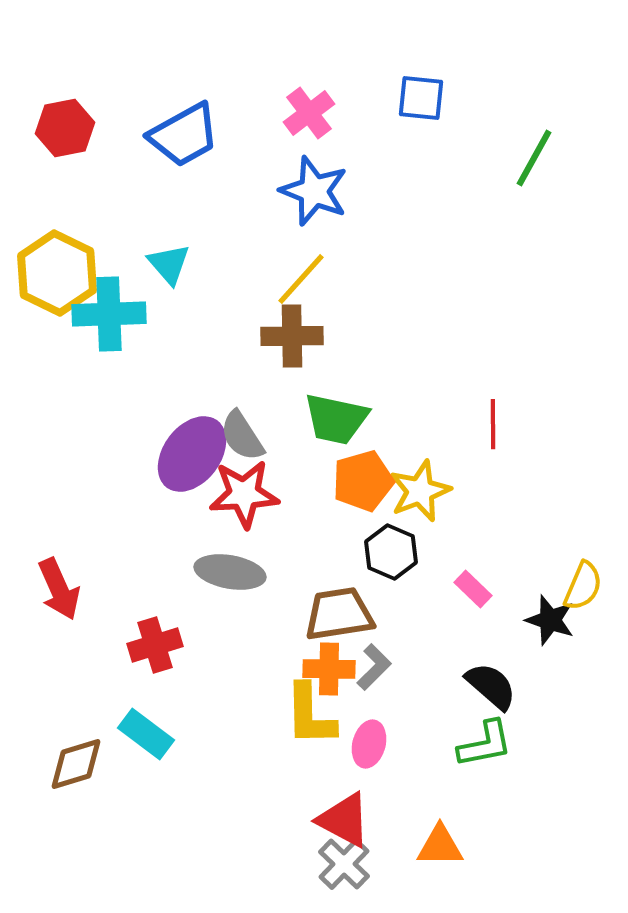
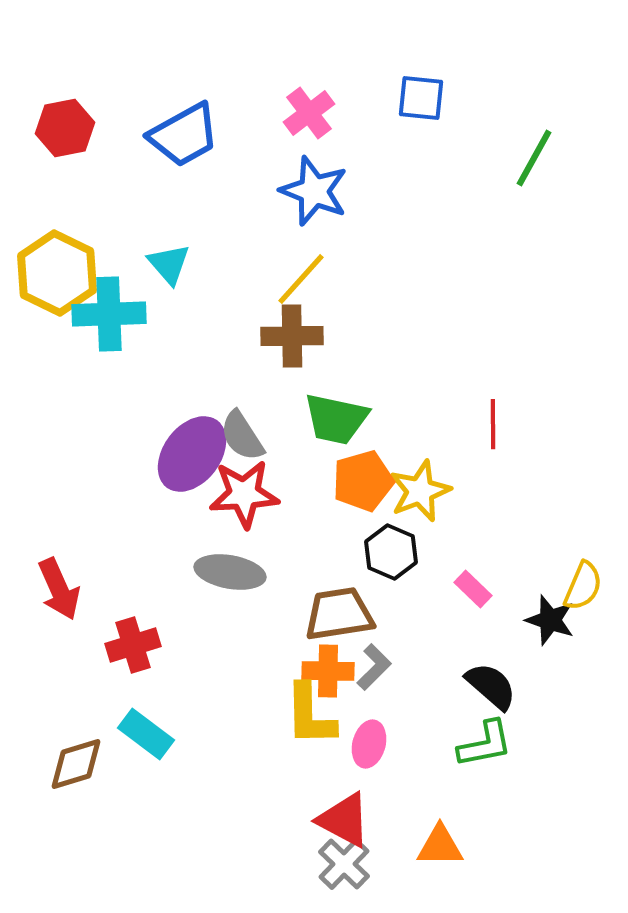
red cross: moved 22 px left
orange cross: moved 1 px left, 2 px down
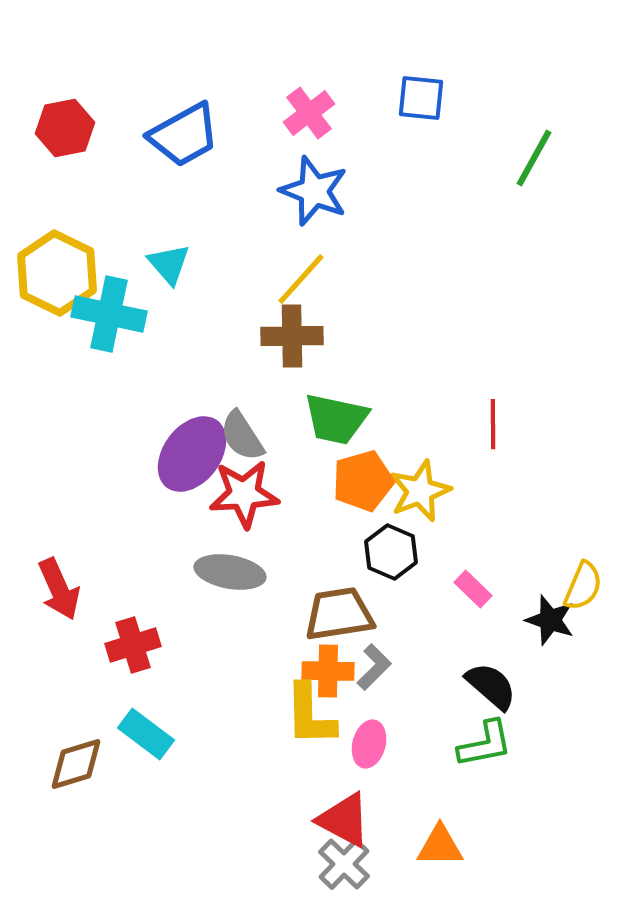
cyan cross: rotated 14 degrees clockwise
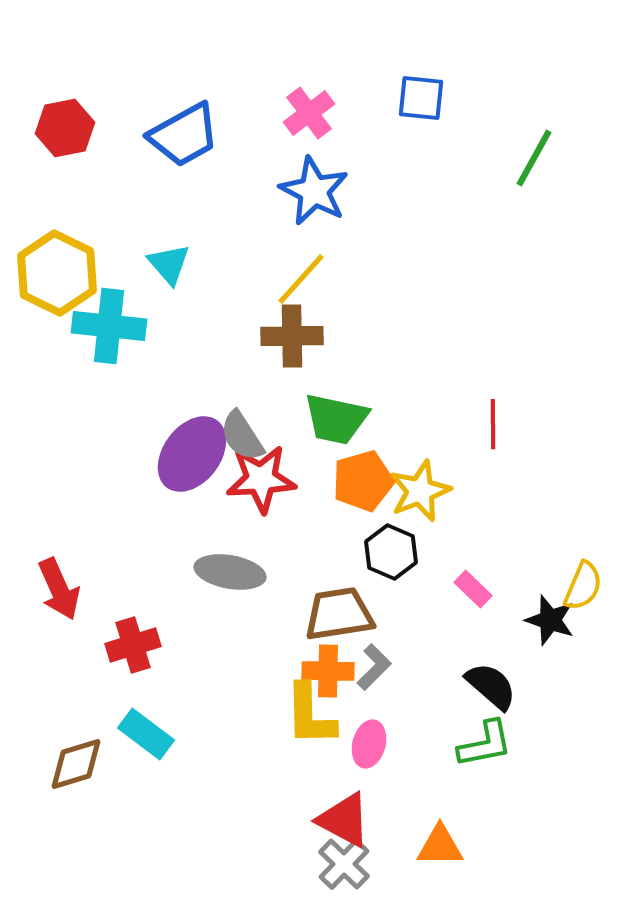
blue star: rotated 6 degrees clockwise
cyan cross: moved 12 px down; rotated 6 degrees counterclockwise
red star: moved 17 px right, 15 px up
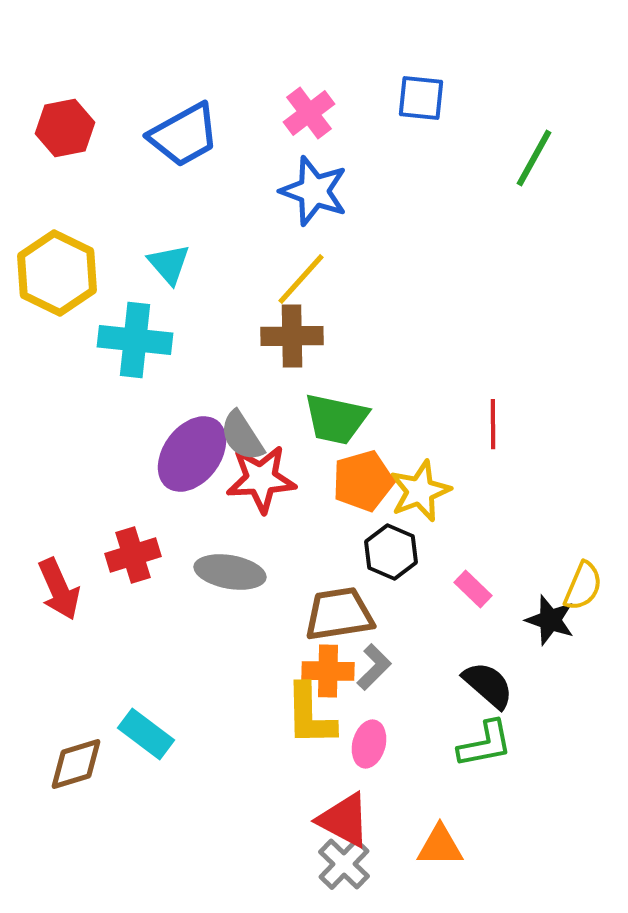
blue star: rotated 8 degrees counterclockwise
cyan cross: moved 26 px right, 14 px down
red cross: moved 90 px up
black semicircle: moved 3 px left, 1 px up
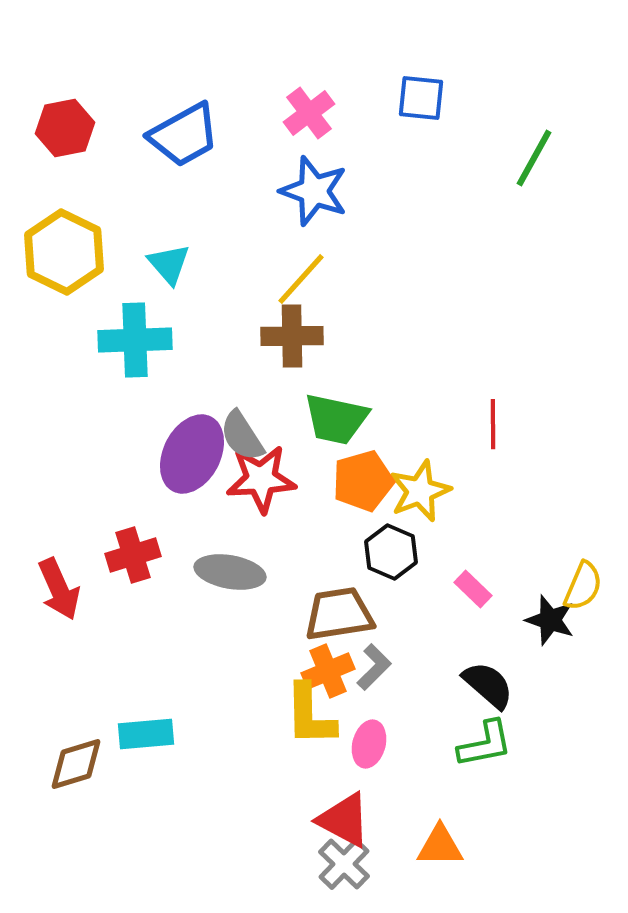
yellow hexagon: moved 7 px right, 21 px up
cyan cross: rotated 8 degrees counterclockwise
purple ellipse: rotated 10 degrees counterclockwise
orange cross: rotated 24 degrees counterclockwise
cyan rectangle: rotated 42 degrees counterclockwise
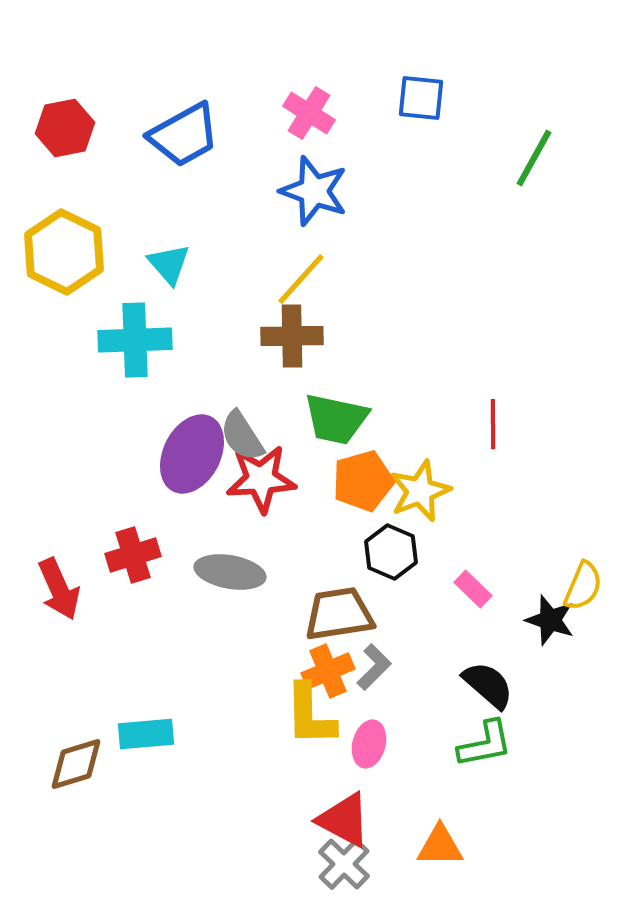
pink cross: rotated 21 degrees counterclockwise
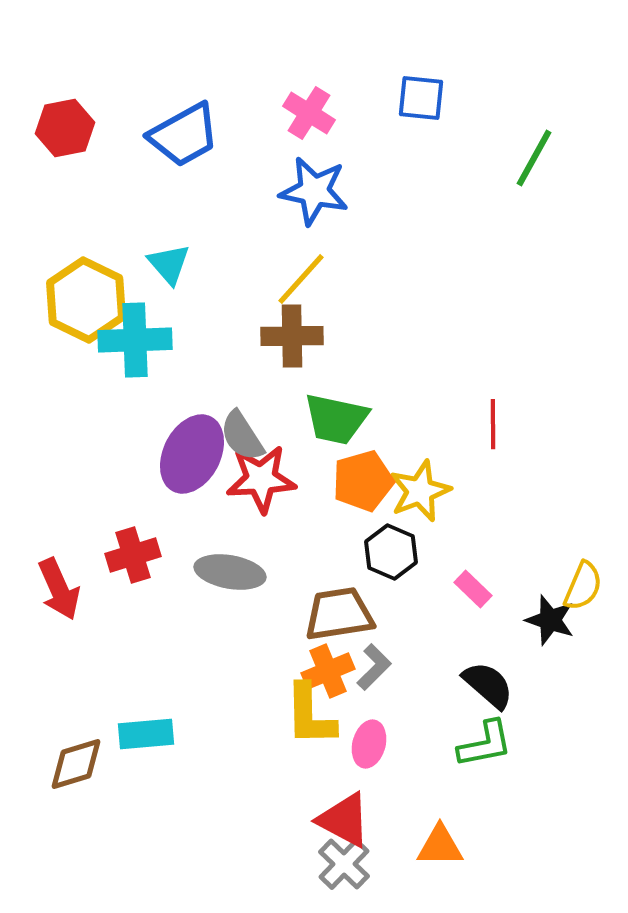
blue star: rotated 8 degrees counterclockwise
yellow hexagon: moved 22 px right, 48 px down
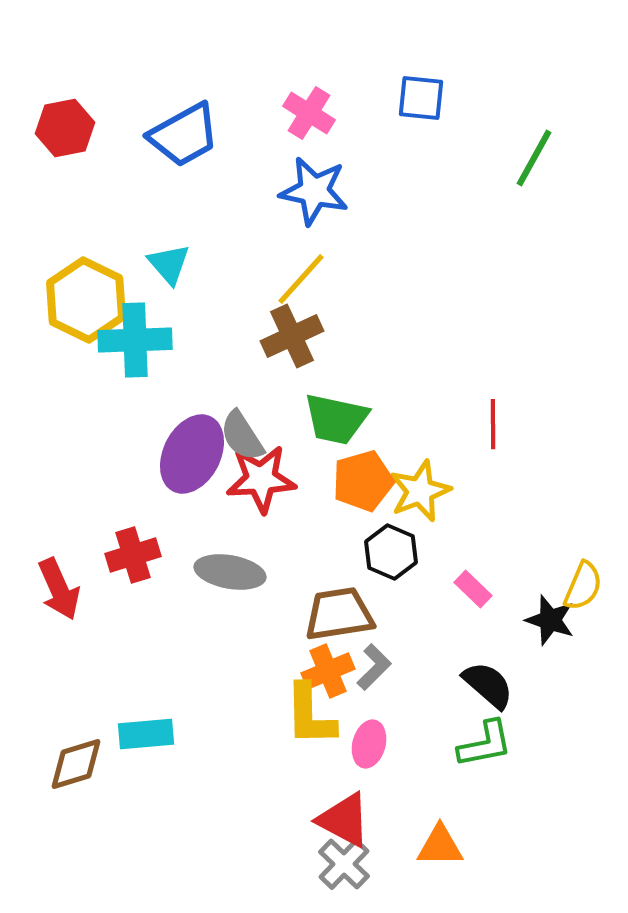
brown cross: rotated 24 degrees counterclockwise
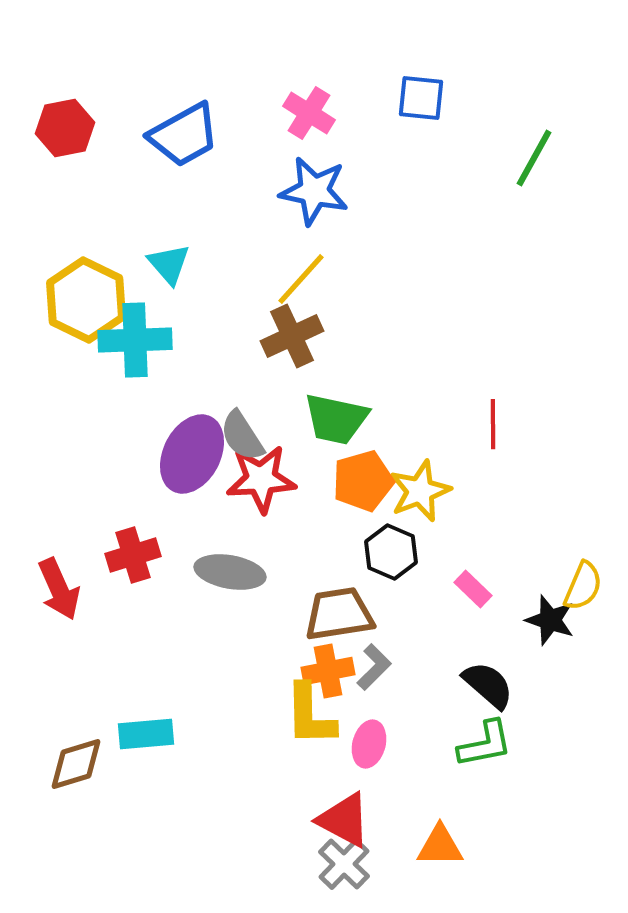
orange cross: rotated 12 degrees clockwise
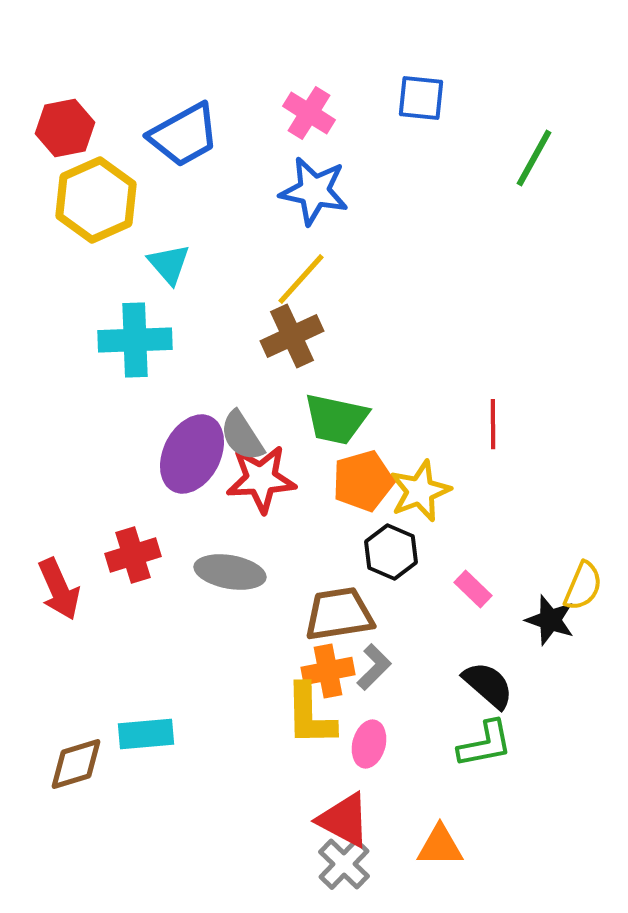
yellow hexagon: moved 10 px right, 100 px up; rotated 10 degrees clockwise
